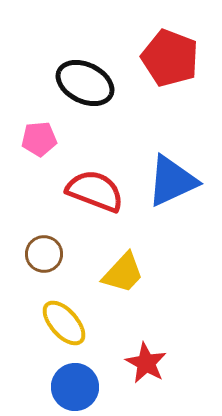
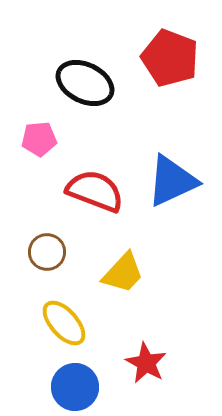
brown circle: moved 3 px right, 2 px up
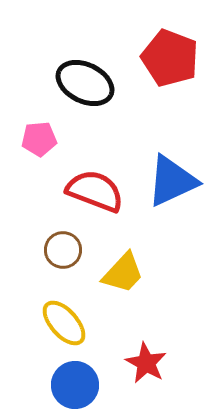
brown circle: moved 16 px right, 2 px up
blue circle: moved 2 px up
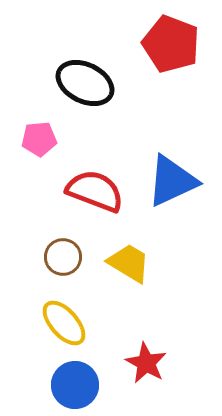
red pentagon: moved 1 px right, 14 px up
brown circle: moved 7 px down
yellow trapezoid: moved 6 px right, 10 px up; rotated 102 degrees counterclockwise
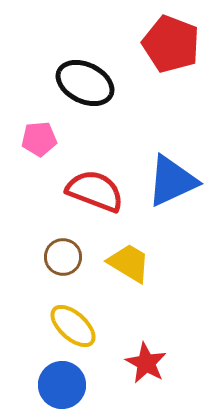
yellow ellipse: moved 9 px right, 3 px down; rotated 6 degrees counterclockwise
blue circle: moved 13 px left
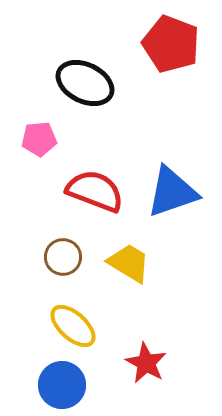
blue triangle: moved 11 px down; rotated 6 degrees clockwise
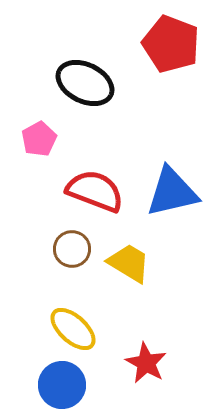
pink pentagon: rotated 24 degrees counterclockwise
blue triangle: rotated 6 degrees clockwise
brown circle: moved 9 px right, 8 px up
yellow ellipse: moved 3 px down
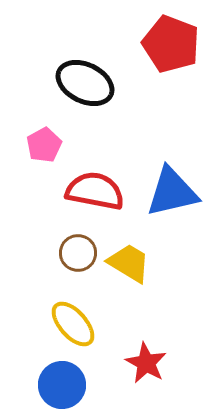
pink pentagon: moved 5 px right, 6 px down
red semicircle: rotated 10 degrees counterclockwise
brown circle: moved 6 px right, 4 px down
yellow ellipse: moved 5 px up; rotated 6 degrees clockwise
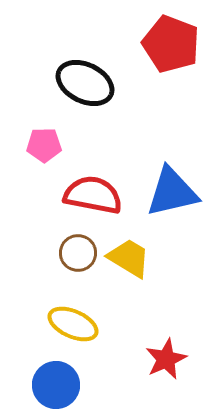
pink pentagon: rotated 28 degrees clockwise
red semicircle: moved 2 px left, 4 px down
yellow trapezoid: moved 5 px up
yellow ellipse: rotated 24 degrees counterclockwise
red star: moved 20 px right, 4 px up; rotated 18 degrees clockwise
blue circle: moved 6 px left
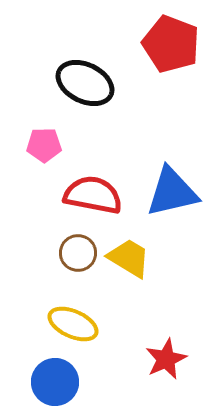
blue circle: moved 1 px left, 3 px up
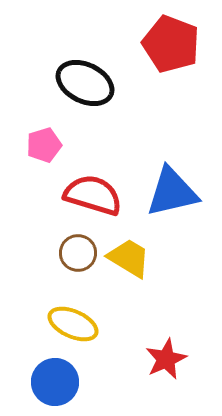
pink pentagon: rotated 16 degrees counterclockwise
red semicircle: rotated 6 degrees clockwise
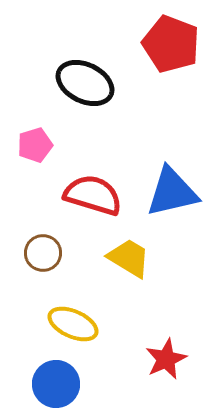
pink pentagon: moved 9 px left
brown circle: moved 35 px left
blue circle: moved 1 px right, 2 px down
